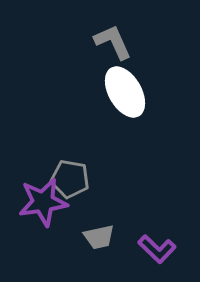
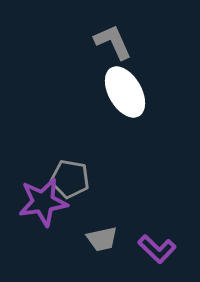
gray trapezoid: moved 3 px right, 2 px down
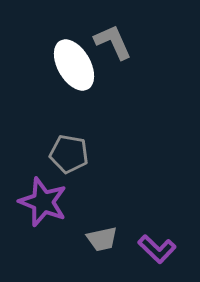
white ellipse: moved 51 px left, 27 px up
gray pentagon: moved 1 px left, 25 px up
purple star: rotated 30 degrees clockwise
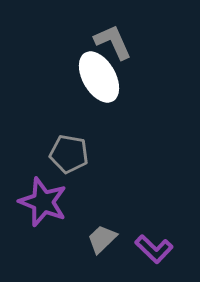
white ellipse: moved 25 px right, 12 px down
gray trapezoid: rotated 148 degrees clockwise
purple L-shape: moved 3 px left
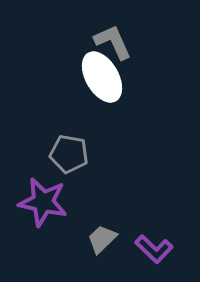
white ellipse: moved 3 px right
purple star: rotated 9 degrees counterclockwise
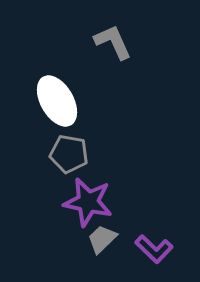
white ellipse: moved 45 px left, 24 px down
purple star: moved 45 px right
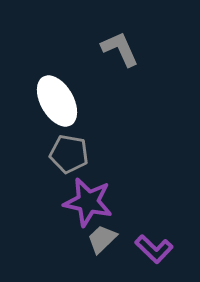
gray L-shape: moved 7 px right, 7 px down
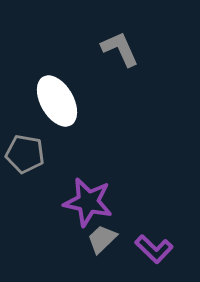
gray pentagon: moved 44 px left
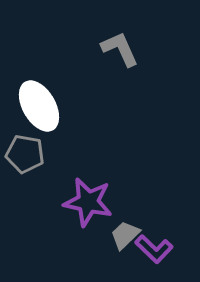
white ellipse: moved 18 px left, 5 px down
gray trapezoid: moved 23 px right, 4 px up
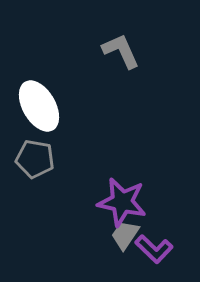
gray L-shape: moved 1 px right, 2 px down
gray pentagon: moved 10 px right, 5 px down
purple star: moved 34 px right
gray trapezoid: rotated 12 degrees counterclockwise
